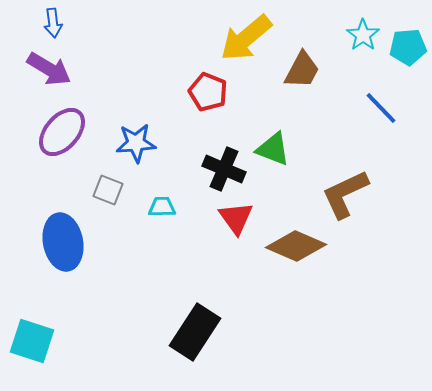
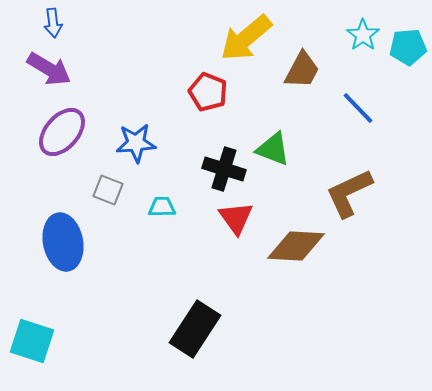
blue line: moved 23 px left
black cross: rotated 6 degrees counterclockwise
brown L-shape: moved 4 px right, 1 px up
brown diamond: rotated 20 degrees counterclockwise
black rectangle: moved 3 px up
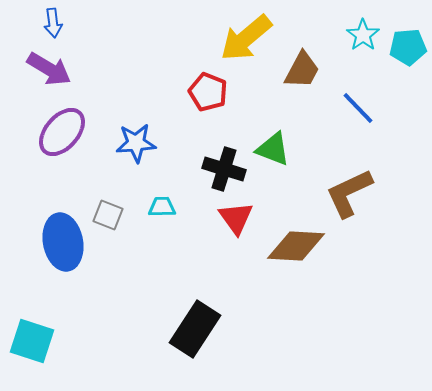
gray square: moved 25 px down
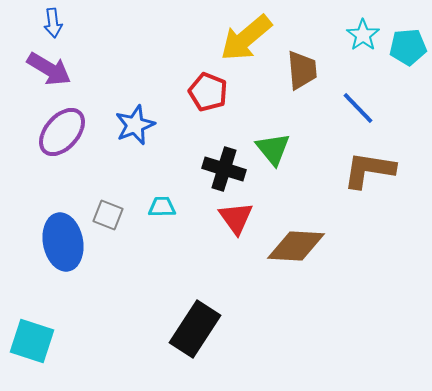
brown trapezoid: rotated 33 degrees counterclockwise
blue star: moved 1 px left, 18 px up; rotated 18 degrees counterclockwise
green triangle: rotated 30 degrees clockwise
brown L-shape: moved 20 px right, 23 px up; rotated 34 degrees clockwise
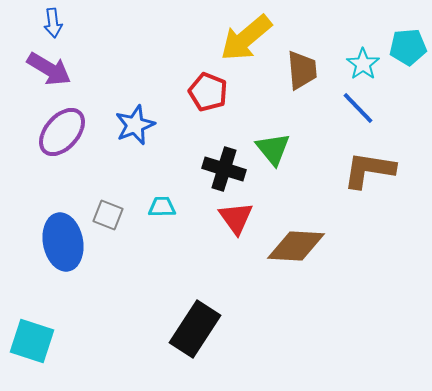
cyan star: moved 29 px down
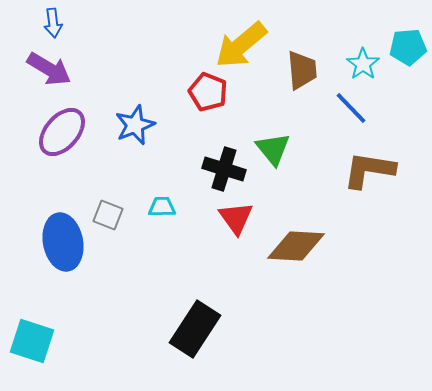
yellow arrow: moved 5 px left, 7 px down
blue line: moved 7 px left
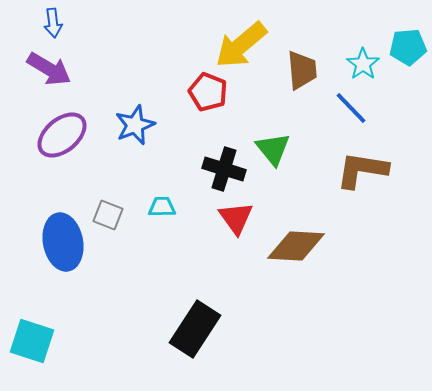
purple ellipse: moved 3 px down; rotated 9 degrees clockwise
brown L-shape: moved 7 px left
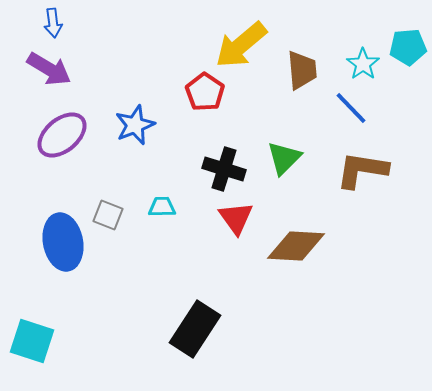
red pentagon: moved 3 px left; rotated 12 degrees clockwise
green triangle: moved 11 px right, 9 px down; rotated 24 degrees clockwise
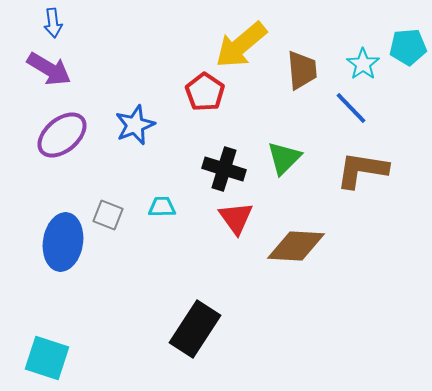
blue ellipse: rotated 20 degrees clockwise
cyan square: moved 15 px right, 17 px down
